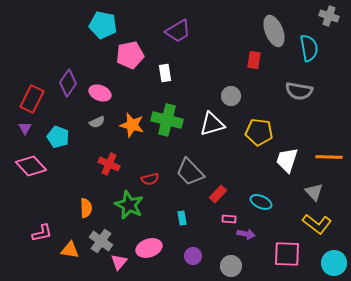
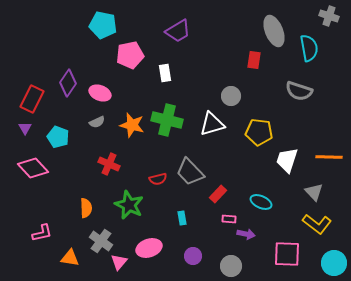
gray semicircle at (299, 91): rotated 8 degrees clockwise
pink diamond at (31, 166): moved 2 px right, 2 px down
red semicircle at (150, 179): moved 8 px right
orange triangle at (70, 250): moved 8 px down
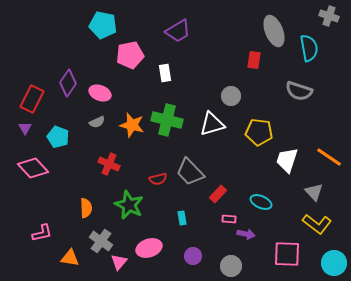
orange line at (329, 157): rotated 32 degrees clockwise
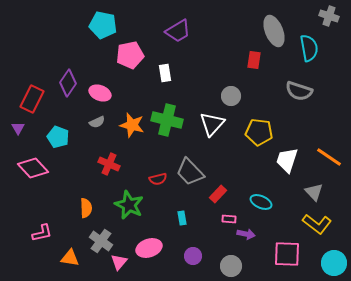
white triangle at (212, 124): rotated 32 degrees counterclockwise
purple triangle at (25, 128): moved 7 px left
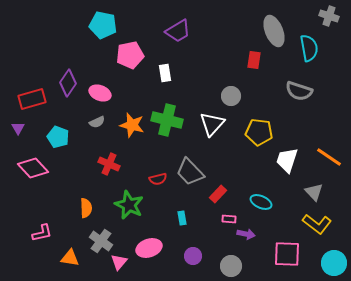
red rectangle at (32, 99): rotated 48 degrees clockwise
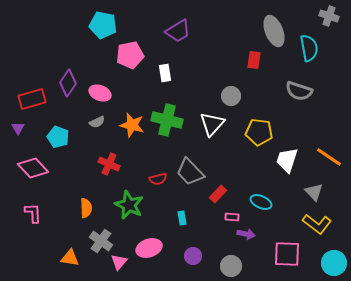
pink rectangle at (229, 219): moved 3 px right, 2 px up
pink L-shape at (42, 233): moved 9 px left, 20 px up; rotated 80 degrees counterclockwise
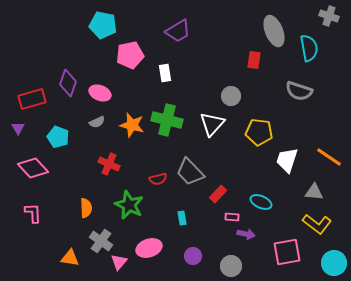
purple diamond at (68, 83): rotated 16 degrees counterclockwise
gray triangle at (314, 192): rotated 42 degrees counterclockwise
pink square at (287, 254): moved 2 px up; rotated 12 degrees counterclockwise
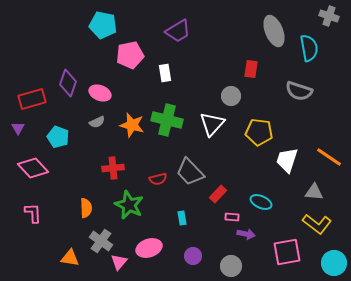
red rectangle at (254, 60): moved 3 px left, 9 px down
red cross at (109, 164): moved 4 px right, 4 px down; rotated 30 degrees counterclockwise
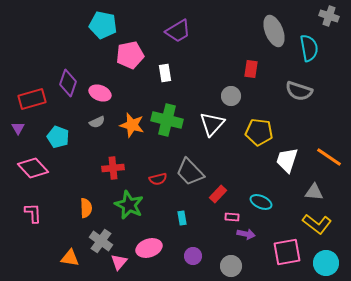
cyan circle at (334, 263): moved 8 px left
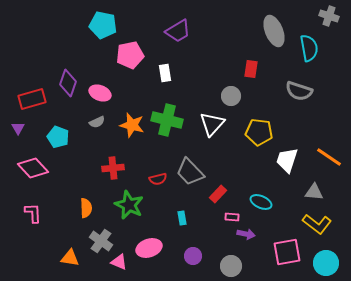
pink triangle at (119, 262): rotated 48 degrees counterclockwise
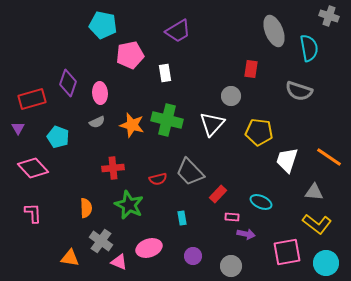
pink ellipse at (100, 93): rotated 65 degrees clockwise
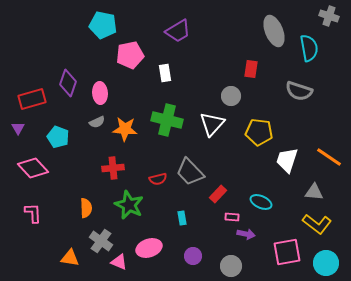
orange star at (132, 125): moved 7 px left, 4 px down; rotated 10 degrees counterclockwise
